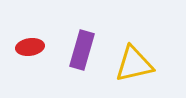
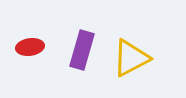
yellow triangle: moved 3 px left, 6 px up; rotated 15 degrees counterclockwise
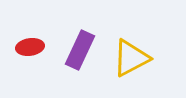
purple rectangle: moved 2 px left; rotated 9 degrees clockwise
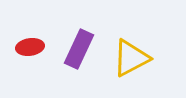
purple rectangle: moved 1 px left, 1 px up
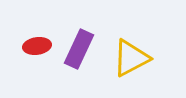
red ellipse: moved 7 px right, 1 px up
